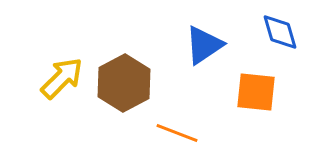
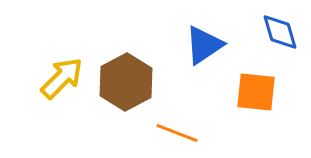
brown hexagon: moved 2 px right, 1 px up
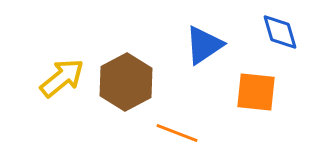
yellow arrow: rotated 6 degrees clockwise
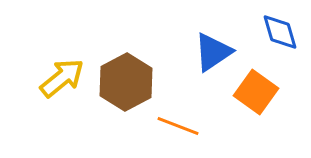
blue triangle: moved 9 px right, 7 px down
orange square: rotated 30 degrees clockwise
orange line: moved 1 px right, 7 px up
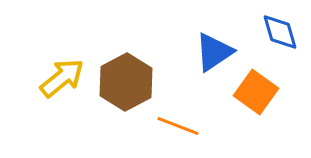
blue triangle: moved 1 px right
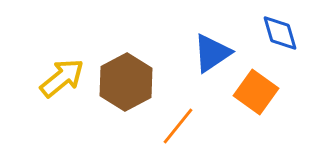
blue diamond: moved 1 px down
blue triangle: moved 2 px left, 1 px down
orange line: rotated 72 degrees counterclockwise
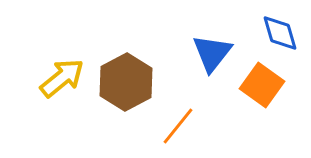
blue triangle: rotated 18 degrees counterclockwise
orange square: moved 6 px right, 7 px up
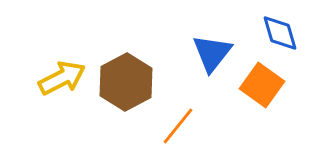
yellow arrow: rotated 12 degrees clockwise
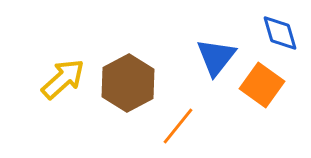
blue triangle: moved 4 px right, 4 px down
yellow arrow: moved 1 px right, 1 px down; rotated 15 degrees counterclockwise
brown hexagon: moved 2 px right, 1 px down
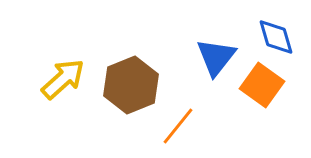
blue diamond: moved 4 px left, 4 px down
brown hexagon: moved 3 px right, 2 px down; rotated 6 degrees clockwise
